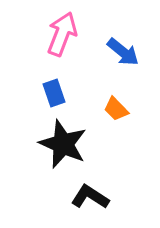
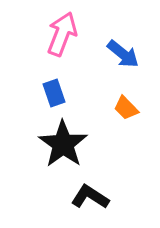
blue arrow: moved 2 px down
orange trapezoid: moved 10 px right, 1 px up
black star: rotated 12 degrees clockwise
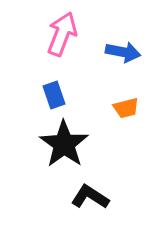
blue arrow: moved 2 px up; rotated 28 degrees counterclockwise
blue rectangle: moved 2 px down
orange trapezoid: rotated 60 degrees counterclockwise
black star: moved 1 px right
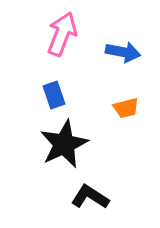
black star: rotated 12 degrees clockwise
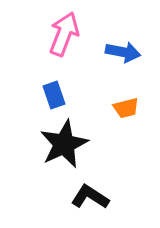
pink arrow: moved 2 px right
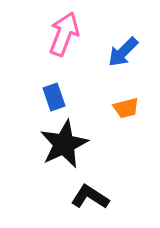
blue arrow: rotated 124 degrees clockwise
blue rectangle: moved 2 px down
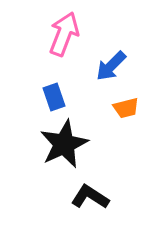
blue arrow: moved 12 px left, 14 px down
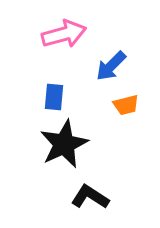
pink arrow: rotated 54 degrees clockwise
blue rectangle: rotated 24 degrees clockwise
orange trapezoid: moved 3 px up
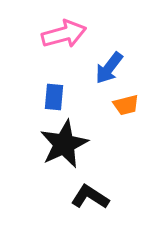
blue arrow: moved 2 px left, 2 px down; rotated 8 degrees counterclockwise
